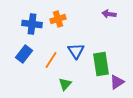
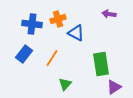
blue triangle: moved 18 px up; rotated 30 degrees counterclockwise
orange line: moved 1 px right, 2 px up
purple triangle: moved 3 px left, 5 px down
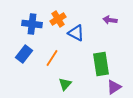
purple arrow: moved 1 px right, 6 px down
orange cross: rotated 14 degrees counterclockwise
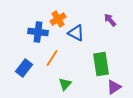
purple arrow: rotated 40 degrees clockwise
blue cross: moved 6 px right, 8 px down
blue rectangle: moved 14 px down
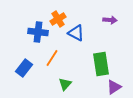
purple arrow: rotated 136 degrees clockwise
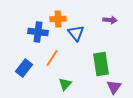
orange cross: rotated 28 degrees clockwise
blue triangle: rotated 24 degrees clockwise
purple triangle: rotated 21 degrees counterclockwise
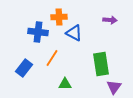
orange cross: moved 1 px right, 2 px up
blue triangle: moved 2 px left; rotated 24 degrees counterclockwise
green triangle: rotated 48 degrees clockwise
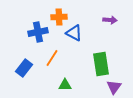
blue cross: rotated 18 degrees counterclockwise
green triangle: moved 1 px down
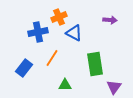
orange cross: rotated 21 degrees counterclockwise
green rectangle: moved 6 px left
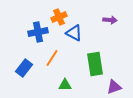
purple triangle: rotated 35 degrees clockwise
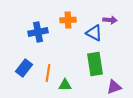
orange cross: moved 9 px right, 3 px down; rotated 21 degrees clockwise
blue triangle: moved 20 px right
orange line: moved 4 px left, 15 px down; rotated 24 degrees counterclockwise
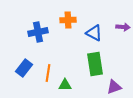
purple arrow: moved 13 px right, 7 px down
